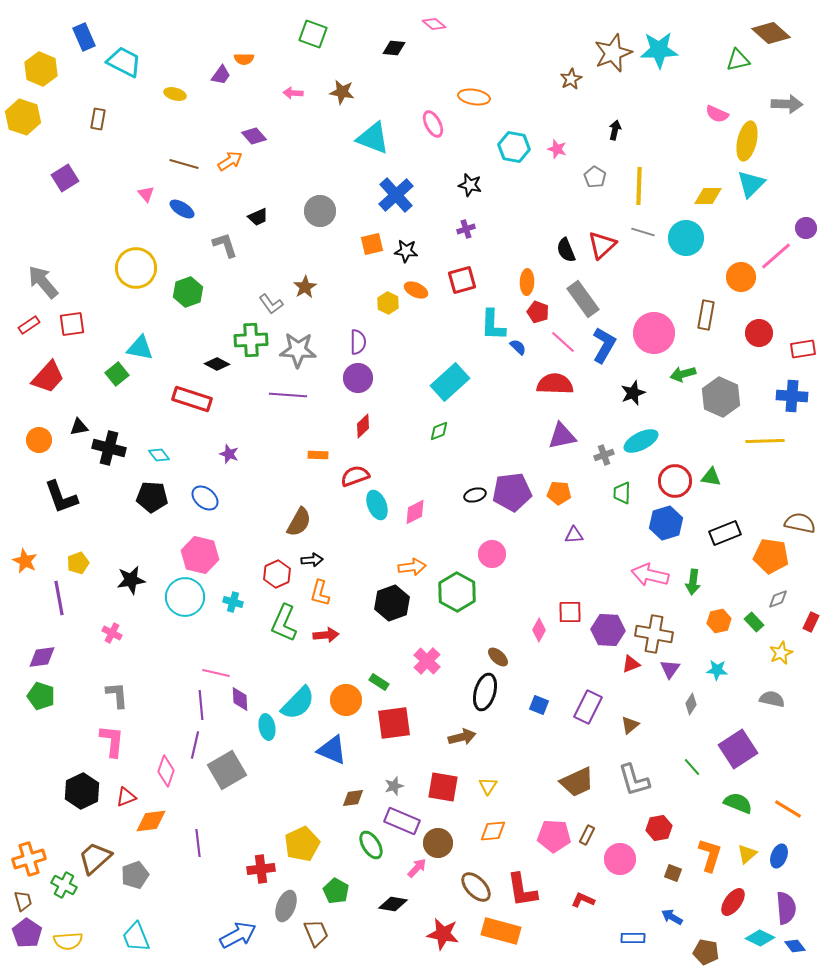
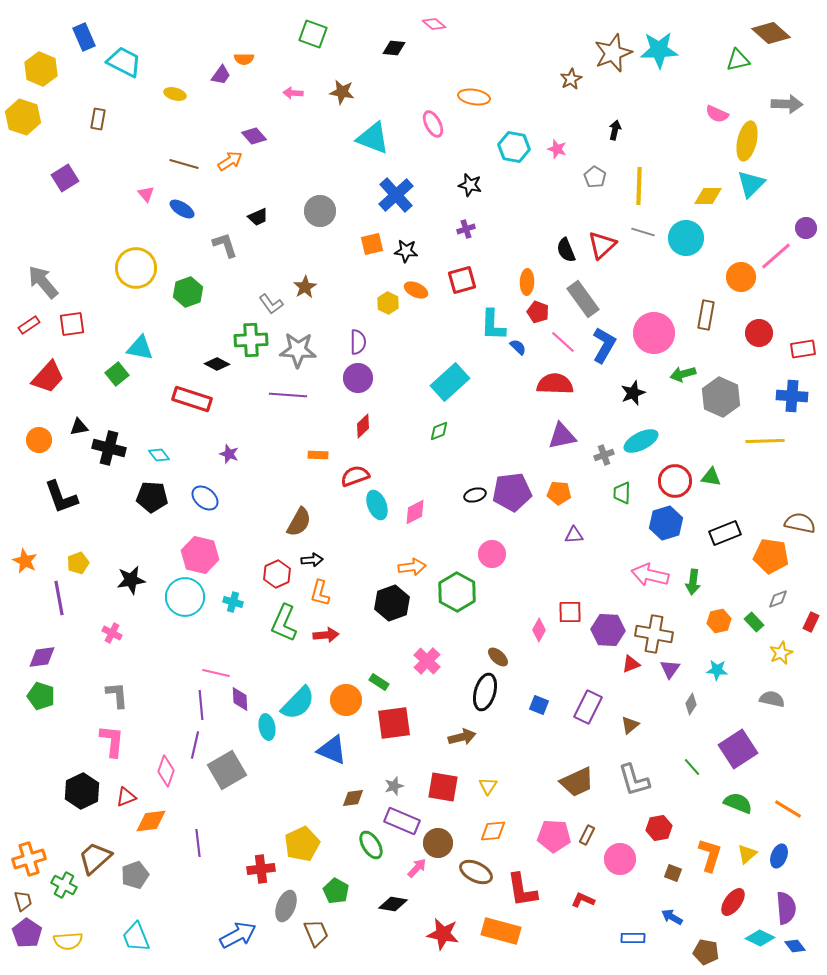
brown ellipse at (476, 887): moved 15 px up; rotated 20 degrees counterclockwise
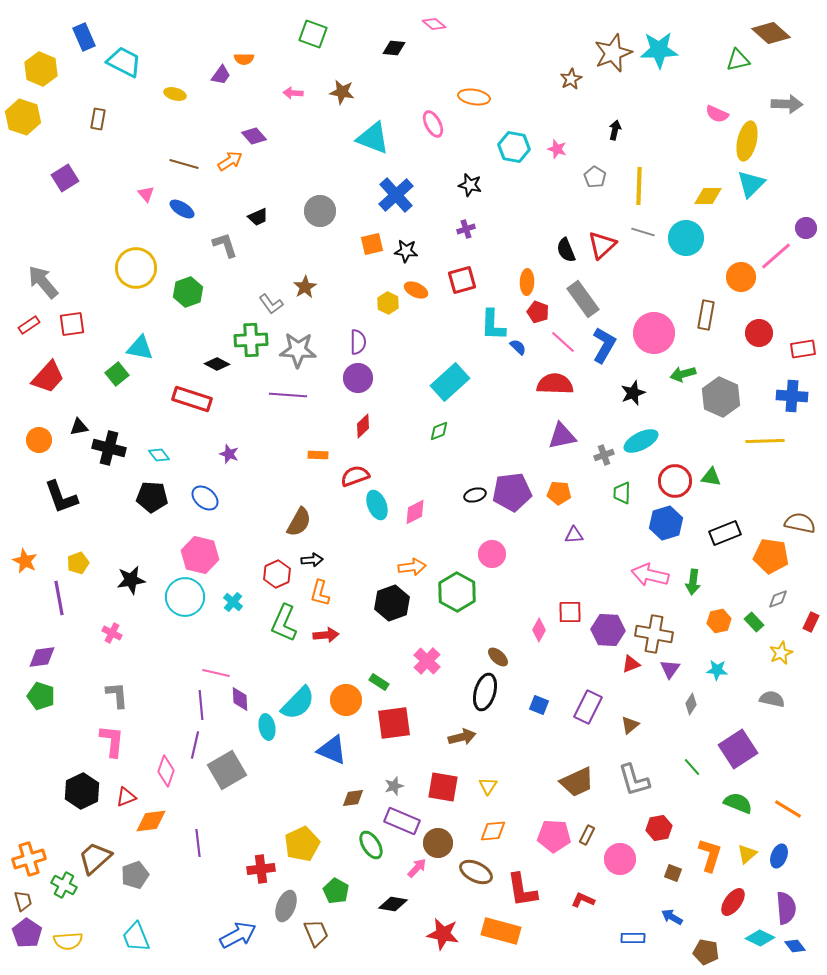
cyan cross at (233, 602): rotated 24 degrees clockwise
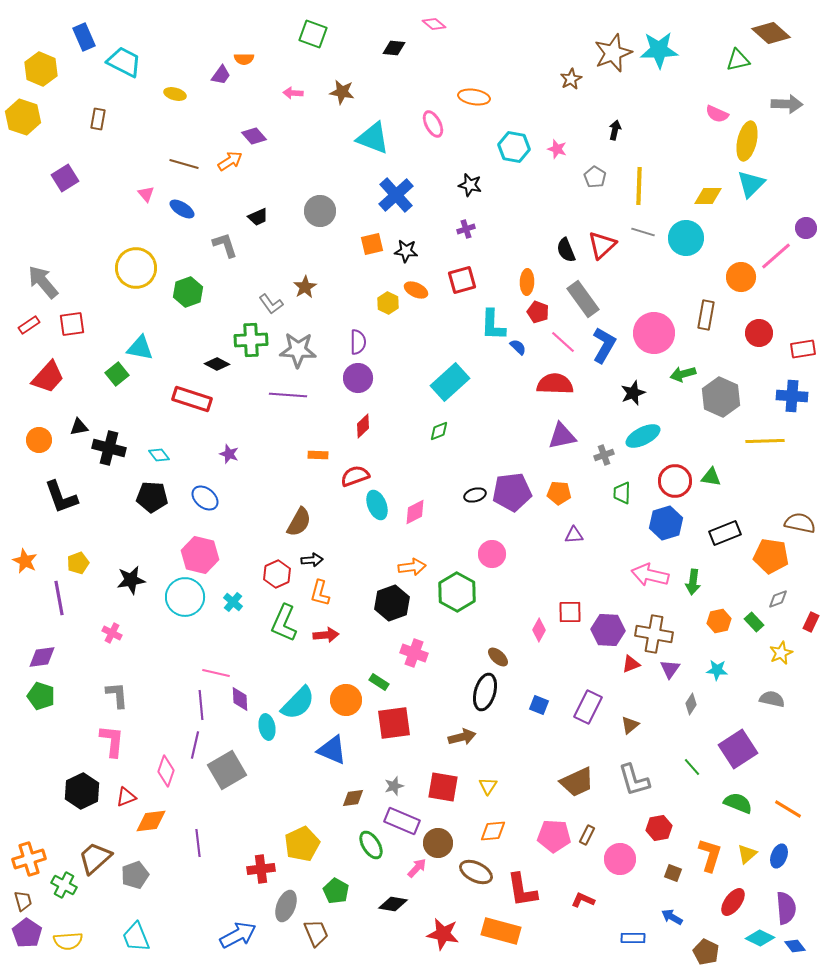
cyan ellipse at (641, 441): moved 2 px right, 5 px up
pink cross at (427, 661): moved 13 px left, 8 px up; rotated 24 degrees counterclockwise
brown pentagon at (706, 952): rotated 15 degrees clockwise
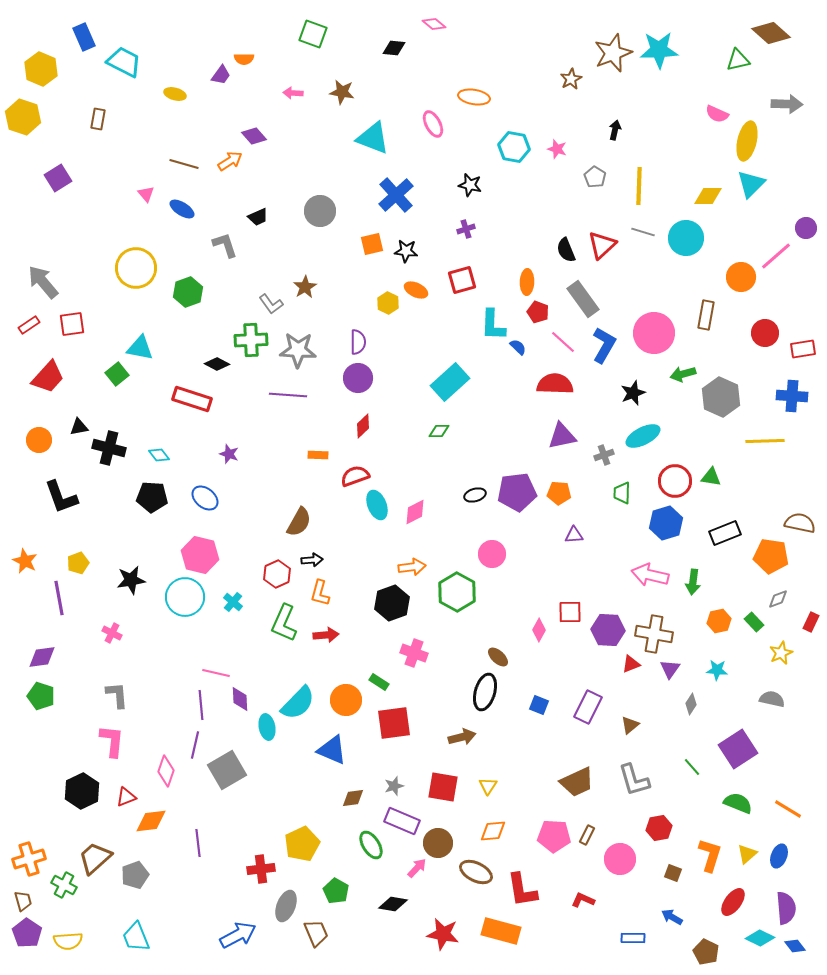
purple square at (65, 178): moved 7 px left
red circle at (759, 333): moved 6 px right
green diamond at (439, 431): rotated 20 degrees clockwise
purple pentagon at (512, 492): moved 5 px right
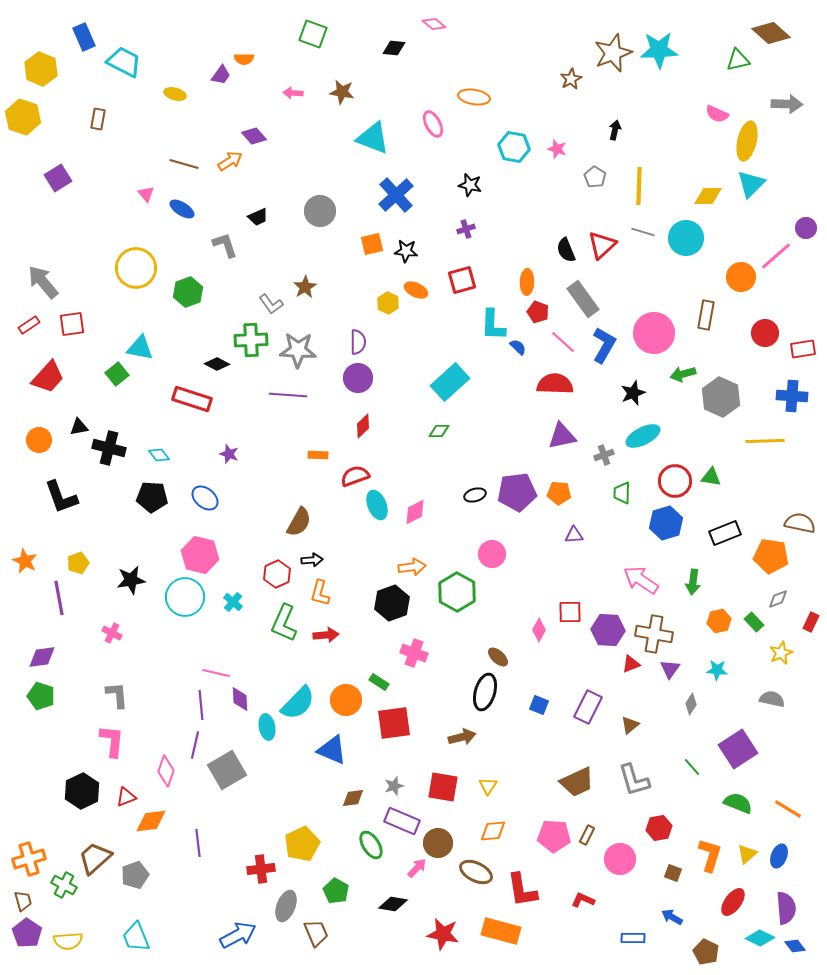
pink arrow at (650, 575): moved 9 px left, 5 px down; rotated 21 degrees clockwise
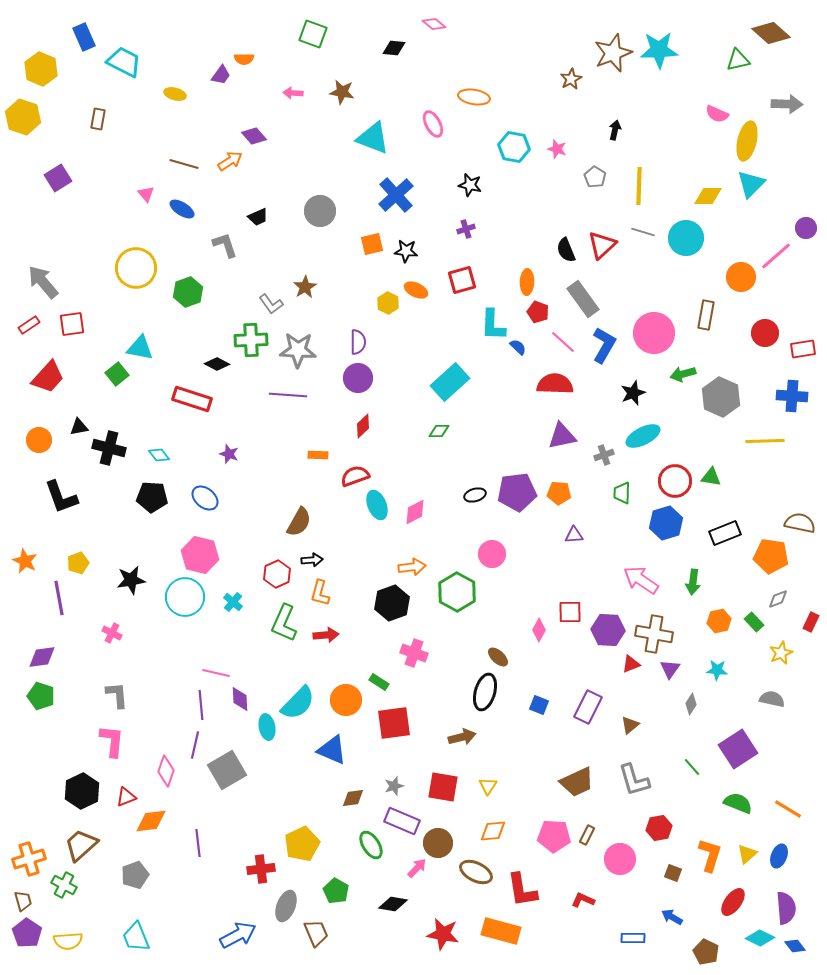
brown trapezoid at (95, 858): moved 14 px left, 13 px up
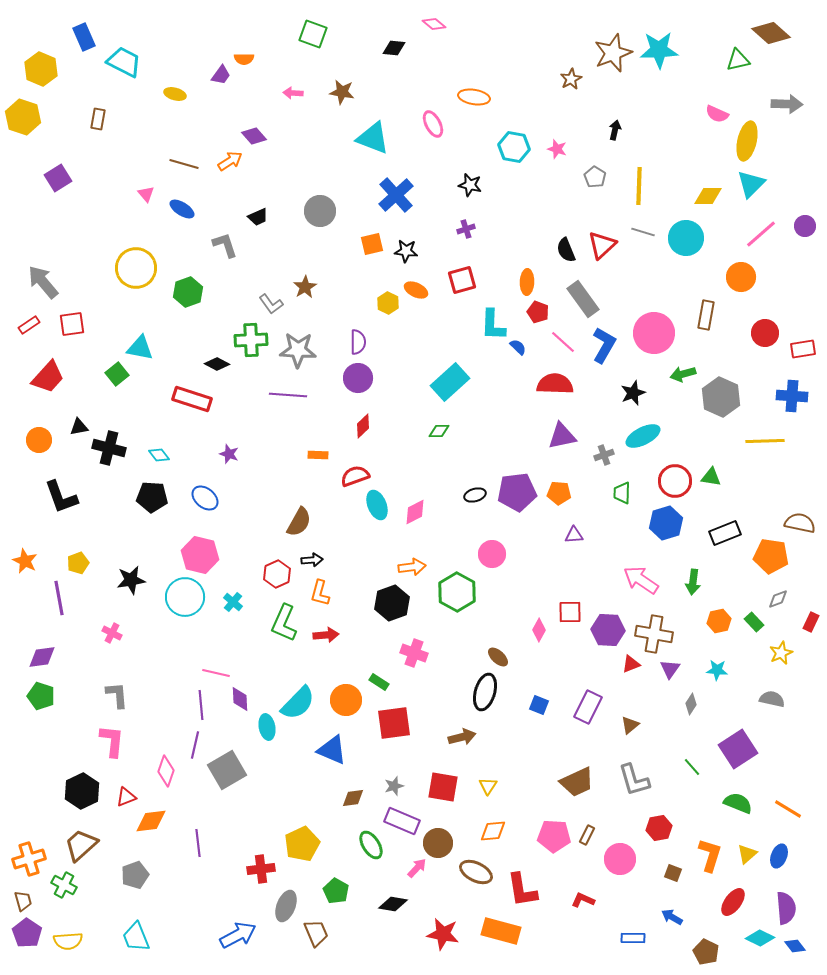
purple circle at (806, 228): moved 1 px left, 2 px up
pink line at (776, 256): moved 15 px left, 22 px up
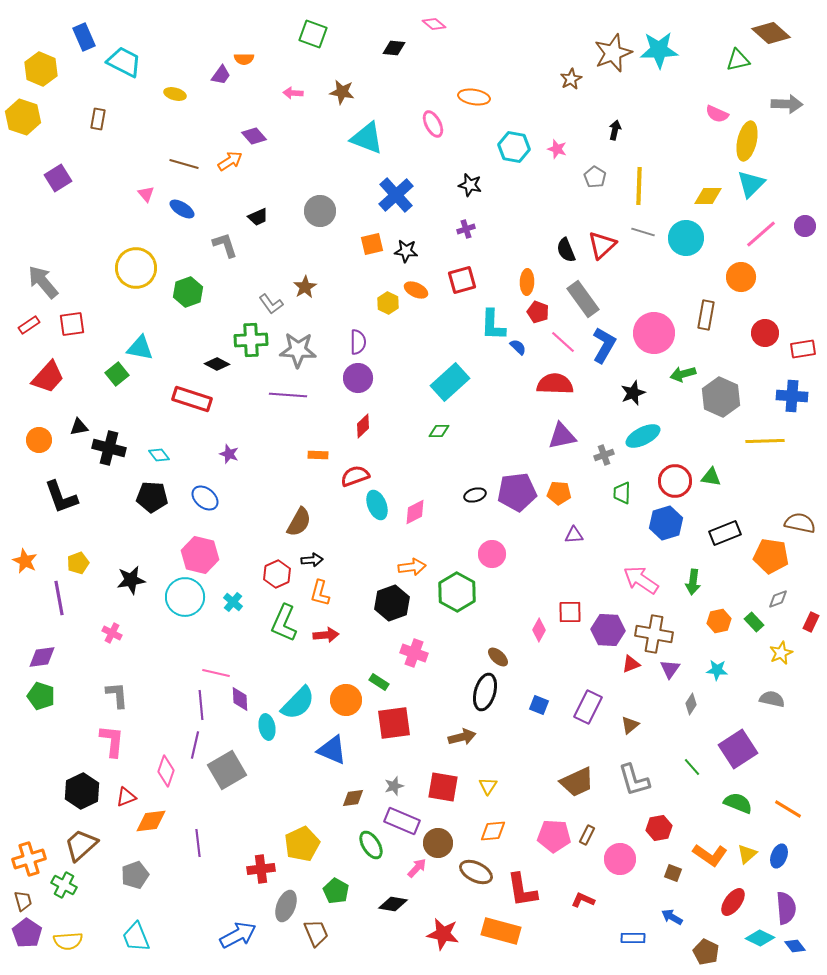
cyan triangle at (373, 138): moved 6 px left
orange L-shape at (710, 855): rotated 108 degrees clockwise
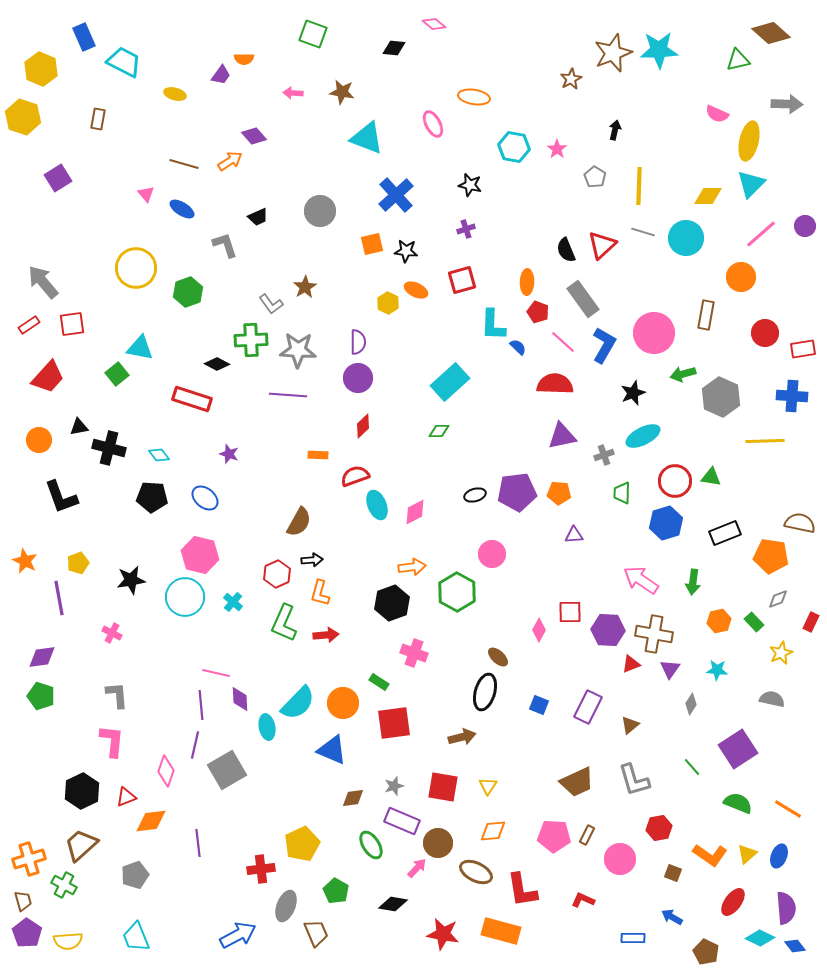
yellow ellipse at (747, 141): moved 2 px right
pink star at (557, 149): rotated 18 degrees clockwise
orange circle at (346, 700): moved 3 px left, 3 px down
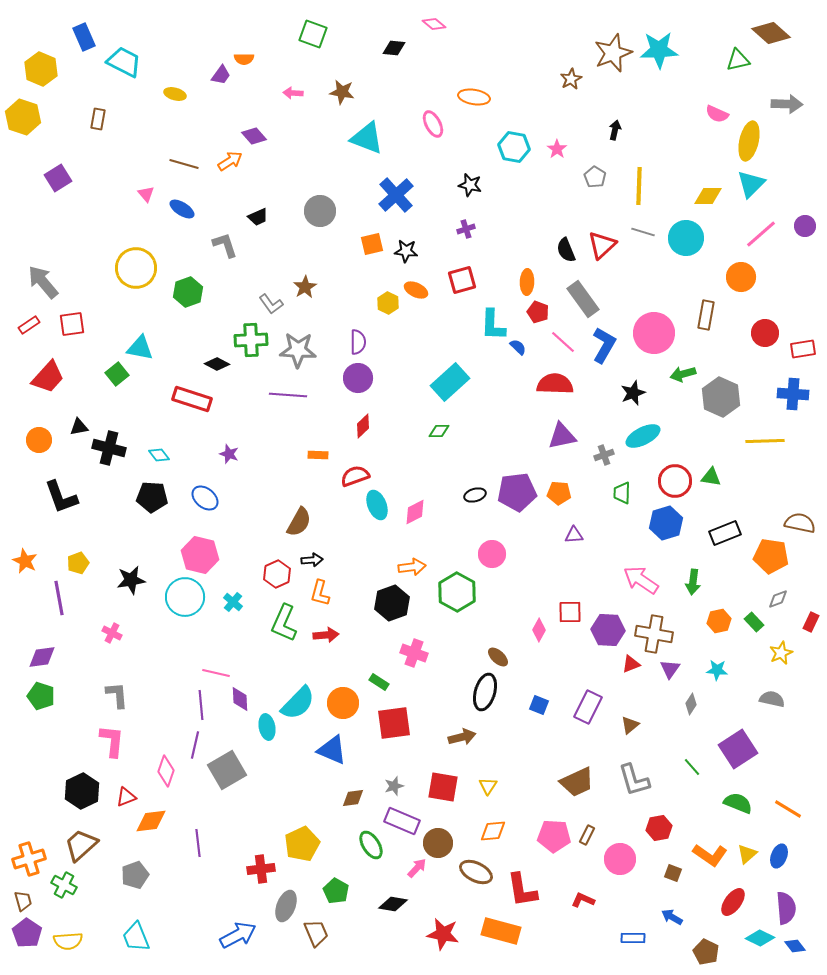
blue cross at (792, 396): moved 1 px right, 2 px up
